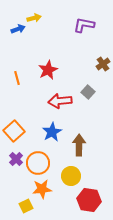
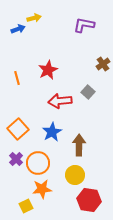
orange square: moved 4 px right, 2 px up
yellow circle: moved 4 px right, 1 px up
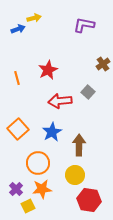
purple cross: moved 30 px down
yellow square: moved 2 px right
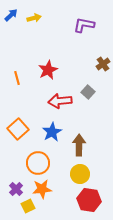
blue arrow: moved 7 px left, 14 px up; rotated 24 degrees counterclockwise
yellow circle: moved 5 px right, 1 px up
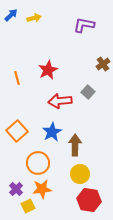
orange square: moved 1 px left, 2 px down
brown arrow: moved 4 px left
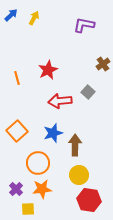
yellow arrow: rotated 48 degrees counterclockwise
blue star: moved 1 px right, 1 px down; rotated 12 degrees clockwise
yellow circle: moved 1 px left, 1 px down
yellow square: moved 3 px down; rotated 24 degrees clockwise
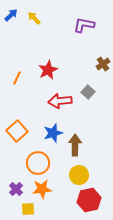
yellow arrow: rotated 72 degrees counterclockwise
orange line: rotated 40 degrees clockwise
red hexagon: rotated 20 degrees counterclockwise
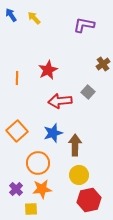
blue arrow: rotated 80 degrees counterclockwise
orange line: rotated 24 degrees counterclockwise
yellow square: moved 3 px right
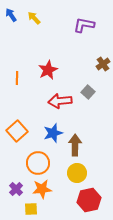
yellow circle: moved 2 px left, 2 px up
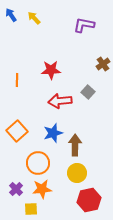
red star: moved 3 px right; rotated 24 degrees clockwise
orange line: moved 2 px down
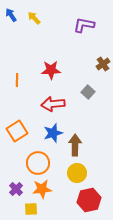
red arrow: moved 7 px left, 3 px down
orange square: rotated 10 degrees clockwise
